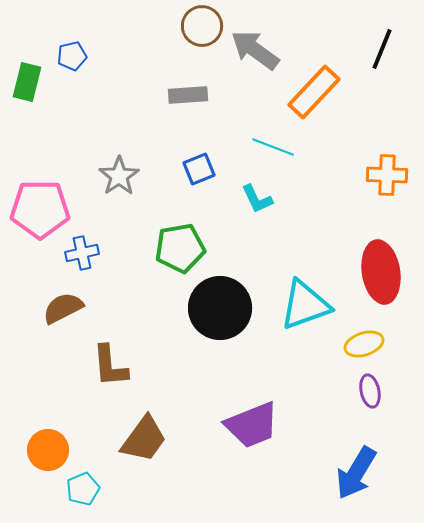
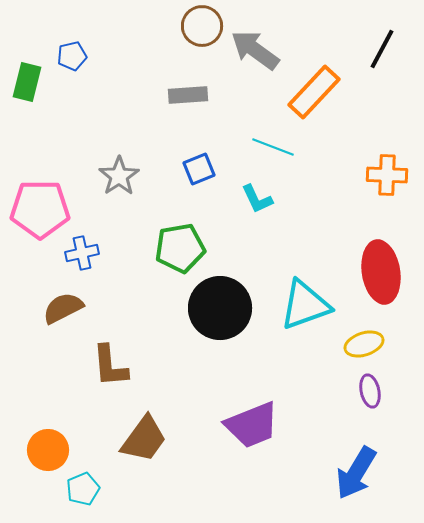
black line: rotated 6 degrees clockwise
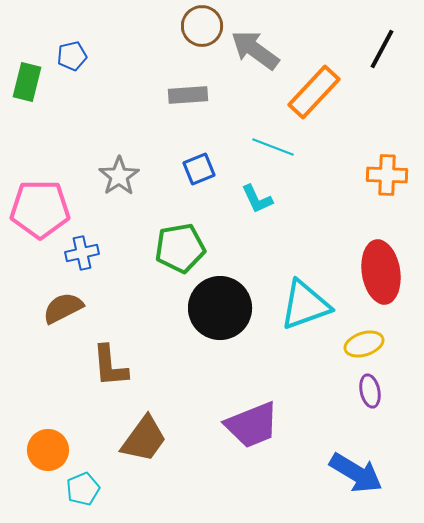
blue arrow: rotated 90 degrees counterclockwise
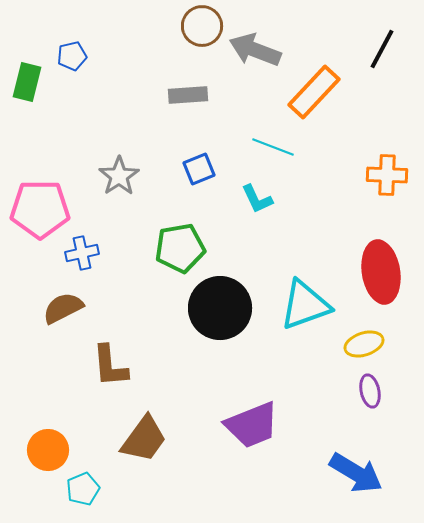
gray arrow: rotated 15 degrees counterclockwise
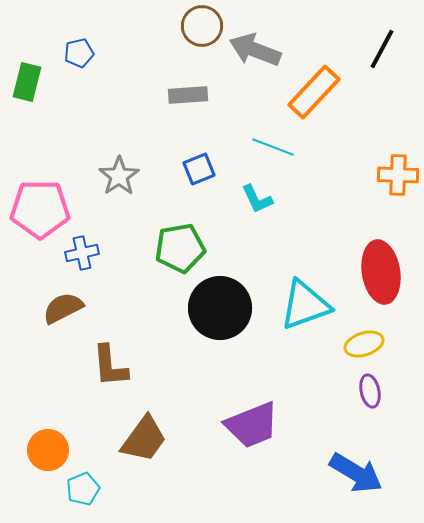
blue pentagon: moved 7 px right, 3 px up
orange cross: moved 11 px right
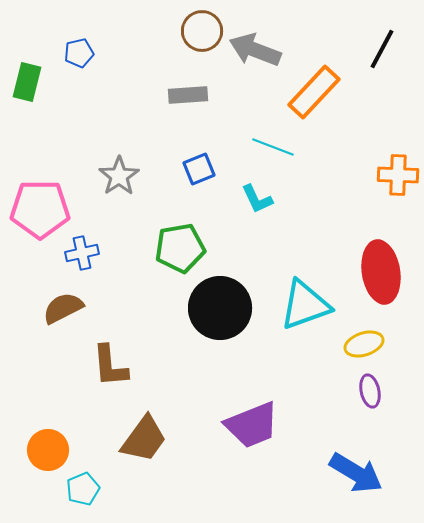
brown circle: moved 5 px down
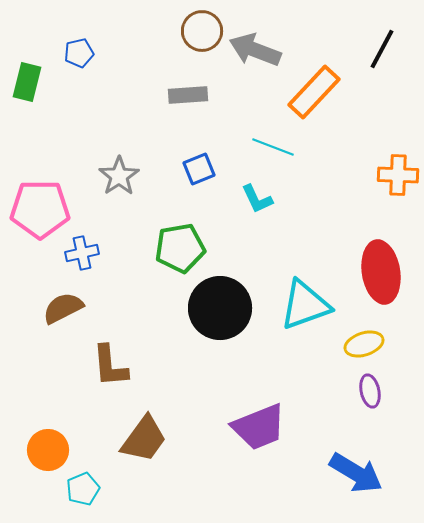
purple trapezoid: moved 7 px right, 2 px down
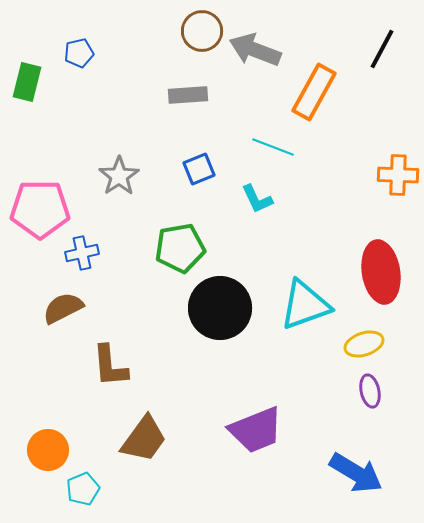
orange rectangle: rotated 14 degrees counterclockwise
purple trapezoid: moved 3 px left, 3 px down
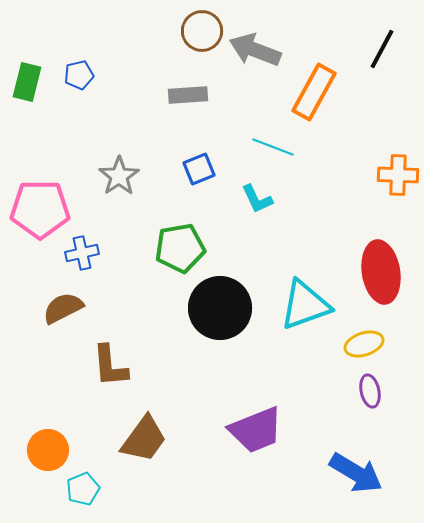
blue pentagon: moved 22 px down
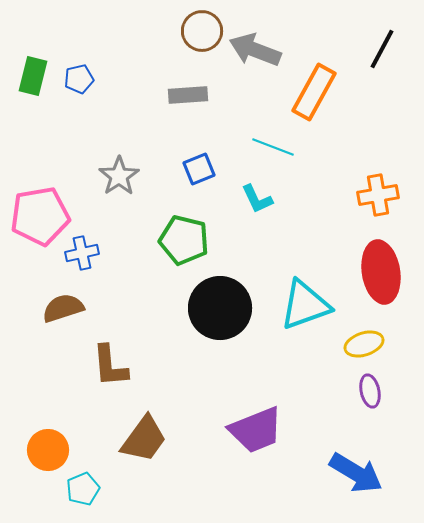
blue pentagon: moved 4 px down
green rectangle: moved 6 px right, 6 px up
orange cross: moved 20 px left, 20 px down; rotated 12 degrees counterclockwise
pink pentagon: moved 7 px down; rotated 10 degrees counterclockwise
green pentagon: moved 4 px right, 8 px up; rotated 24 degrees clockwise
brown semicircle: rotated 9 degrees clockwise
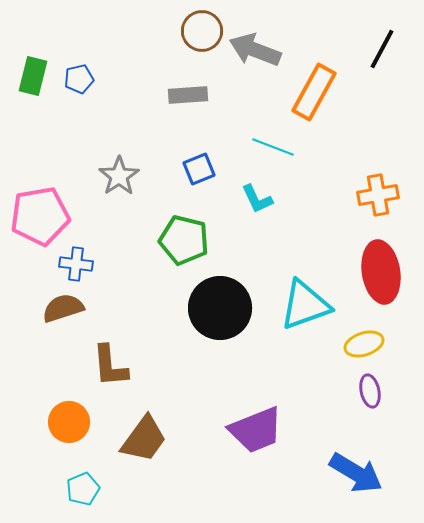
blue cross: moved 6 px left, 11 px down; rotated 20 degrees clockwise
orange circle: moved 21 px right, 28 px up
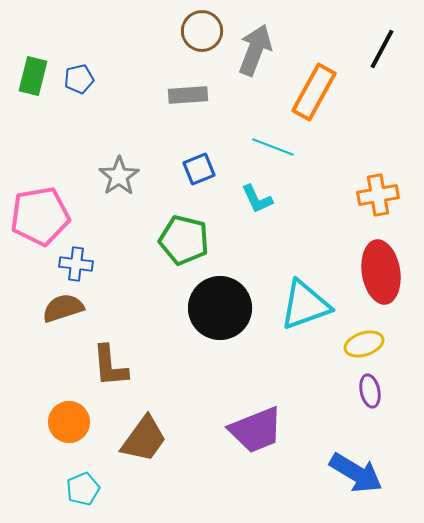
gray arrow: rotated 90 degrees clockwise
